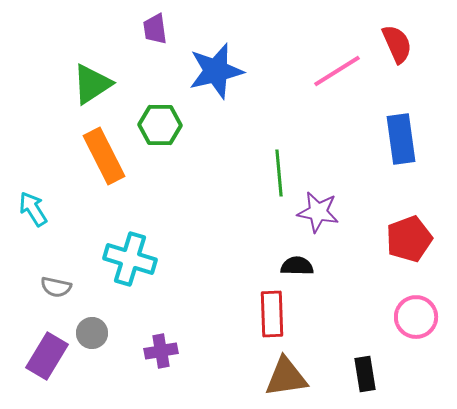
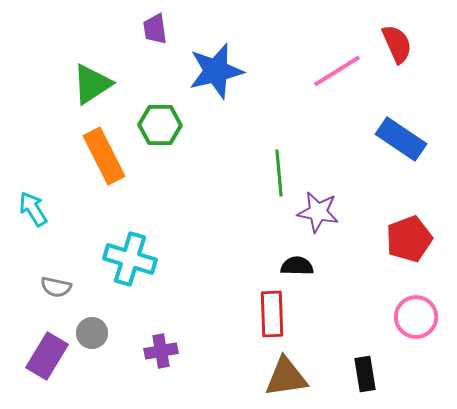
blue rectangle: rotated 48 degrees counterclockwise
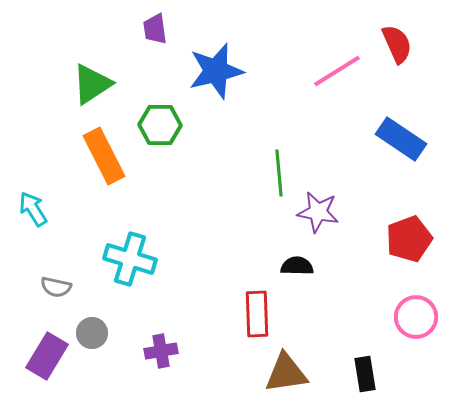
red rectangle: moved 15 px left
brown triangle: moved 4 px up
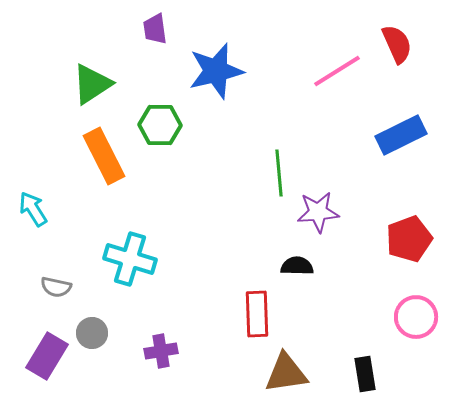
blue rectangle: moved 4 px up; rotated 60 degrees counterclockwise
purple star: rotated 15 degrees counterclockwise
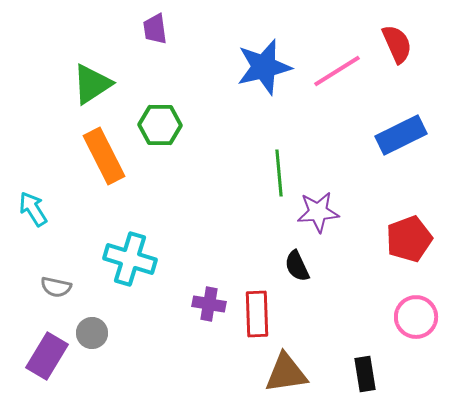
blue star: moved 48 px right, 4 px up
black semicircle: rotated 116 degrees counterclockwise
purple cross: moved 48 px right, 47 px up; rotated 20 degrees clockwise
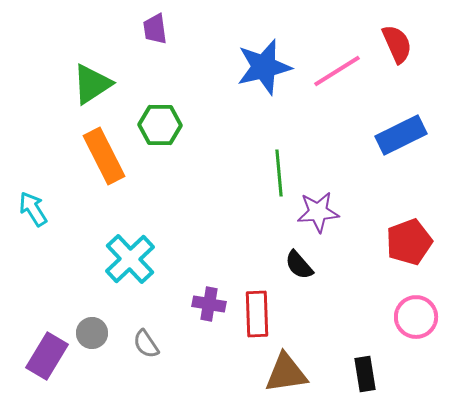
red pentagon: moved 3 px down
cyan cross: rotated 30 degrees clockwise
black semicircle: moved 2 px right, 1 px up; rotated 16 degrees counterclockwise
gray semicircle: moved 90 px right, 57 px down; rotated 44 degrees clockwise
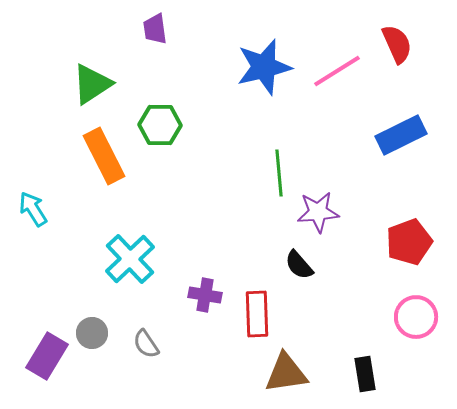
purple cross: moved 4 px left, 9 px up
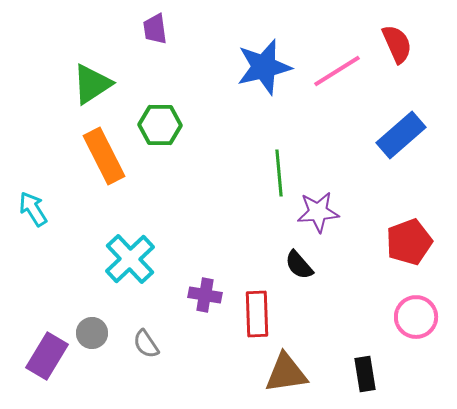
blue rectangle: rotated 15 degrees counterclockwise
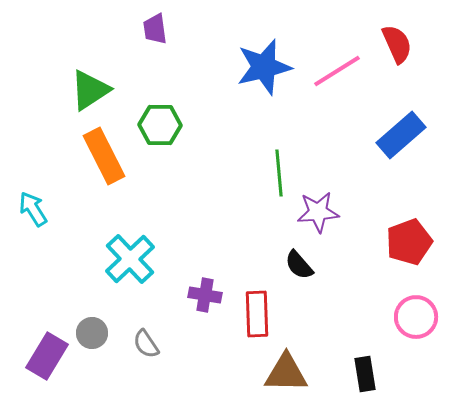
green triangle: moved 2 px left, 6 px down
brown triangle: rotated 9 degrees clockwise
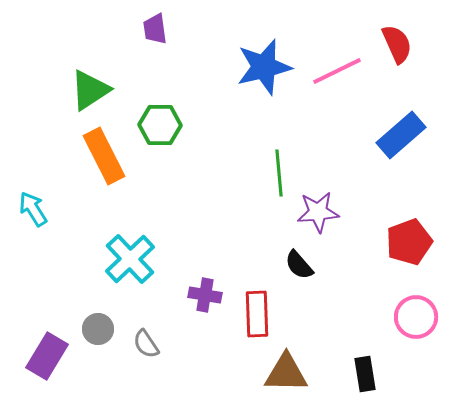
pink line: rotated 6 degrees clockwise
gray circle: moved 6 px right, 4 px up
